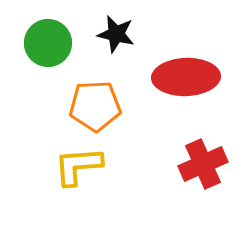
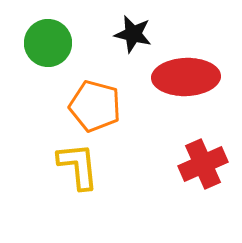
black star: moved 17 px right
orange pentagon: rotated 18 degrees clockwise
yellow L-shape: rotated 88 degrees clockwise
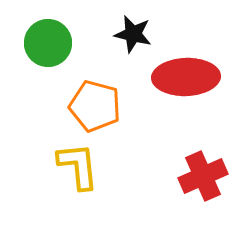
red cross: moved 12 px down
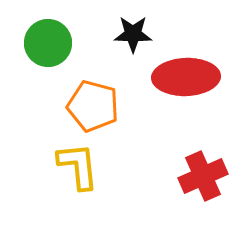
black star: rotated 12 degrees counterclockwise
orange pentagon: moved 2 px left
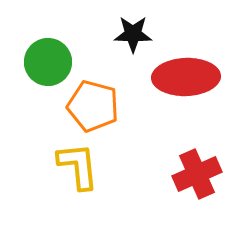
green circle: moved 19 px down
red cross: moved 6 px left, 2 px up
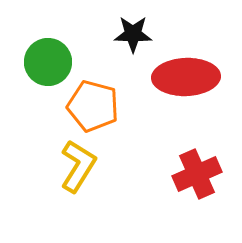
yellow L-shape: rotated 38 degrees clockwise
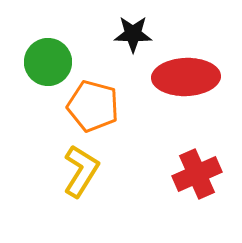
yellow L-shape: moved 3 px right, 5 px down
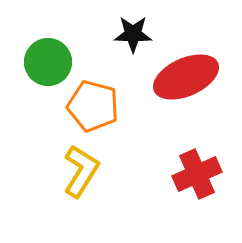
red ellipse: rotated 22 degrees counterclockwise
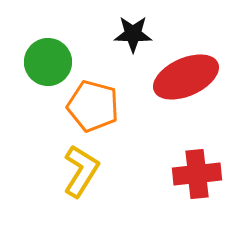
red cross: rotated 18 degrees clockwise
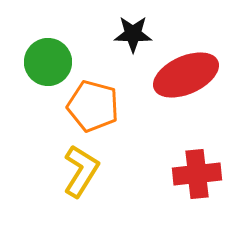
red ellipse: moved 2 px up
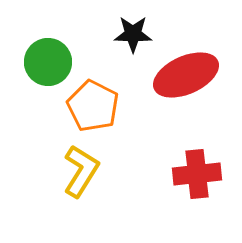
orange pentagon: rotated 12 degrees clockwise
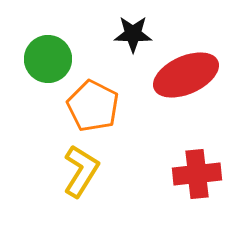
green circle: moved 3 px up
